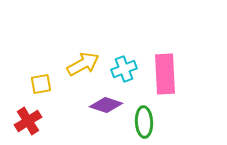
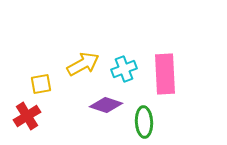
red cross: moved 1 px left, 5 px up
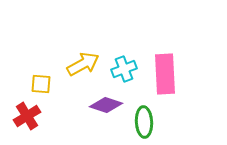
yellow square: rotated 15 degrees clockwise
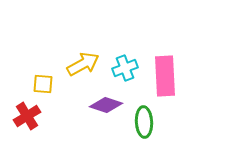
cyan cross: moved 1 px right, 1 px up
pink rectangle: moved 2 px down
yellow square: moved 2 px right
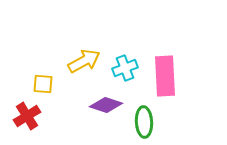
yellow arrow: moved 1 px right, 3 px up
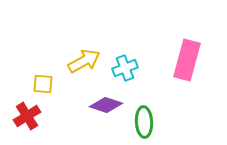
pink rectangle: moved 22 px right, 16 px up; rotated 18 degrees clockwise
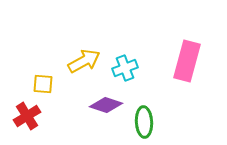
pink rectangle: moved 1 px down
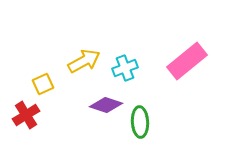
pink rectangle: rotated 36 degrees clockwise
yellow square: rotated 30 degrees counterclockwise
red cross: moved 1 px left, 1 px up
green ellipse: moved 4 px left
